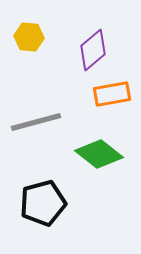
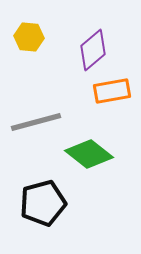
orange rectangle: moved 3 px up
green diamond: moved 10 px left
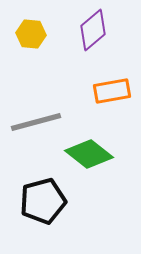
yellow hexagon: moved 2 px right, 3 px up
purple diamond: moved 20 px up
black pentagon: moved 2 px up
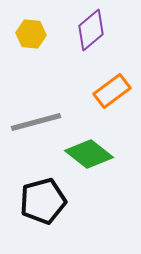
purple diamond: moved 2 px left
orange rectangle: rotated 27 degrees counterclockwise
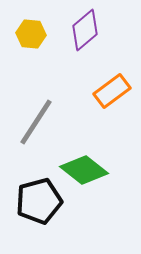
purple diamond: moved 6 px left
gray line: rotated 42 degrees counterclockwise
green diamond: moved 5 px left, 16 px down
black pentagon: moved 4 px left
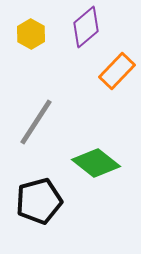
purple diamond: moved 1 px right, 3 px up
yellow hexagon: rotated 24 degrees clockwise
orange rectangle: moved 5 px right, 20 px up; rotated 9 degrees counterclockwise
green diamond: moved 12 px right, 7 px up
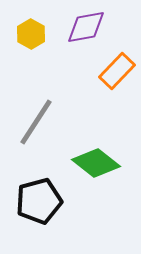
purple diamond: rotated 30 degrees clockwise
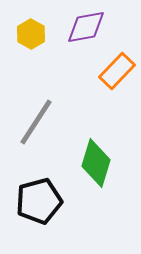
green diamond: rotated 69 degrees clockwise
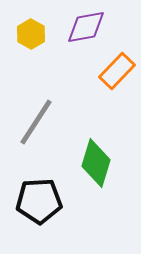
black pentagon: rotated 12 degrees clockwise
